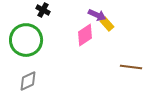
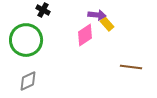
purple arrow: rotated 18 degrees counterclockwise
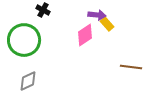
green circle: moved 2 px left
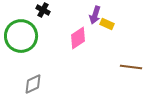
purple arrow: moved 2 px left; rotated 102 degrees clockwise
yellow rectangle: rotated 24 degrees counterclockwise
pink diamond: moved 7 px left, 3 px down
green circle: moved 3 px left, 4 px up
gray diamond: moved 5 px right, 3 px down
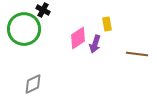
purple arrow: moved 29 px down
yellow rectangle: rotated 56 degrees clockwise
green circle: moved 3 px right, 7 px up
brown line: moved 6 px right, 13 px up
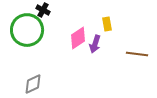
green circle: moved 3 px right, 1 px down
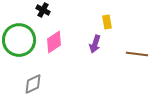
yellow rectangle: moved 2 px up
green circle: moved 8 px left, 10 px down
pink diamond: moved 24 px left, 4 px down
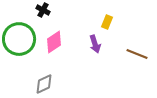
yellow rectangle: rotated 32 degrees clockwise
green circle: moved 1 px up
purple arrow: rotated 36 degrees counterclockwise
brown line: rotated 15 degrees clockwise
gray diamond: moved 11 px right
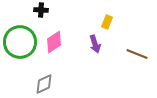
black cross: moved 2 px left; rotated 24 degrees counterclockwise
green circle: moved 1 px right, 3 px down
